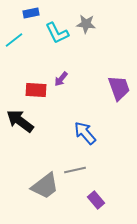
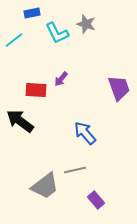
blue rectangle: moved 1 px right
gray star: rotated 12 degrees clockwise
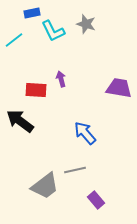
cyan L-shape: moved 4 px left, 2 px up
purple arrow: rotated 126 degrees clockwise
purple trapezoid: rotated 60 degrees counterclockwise
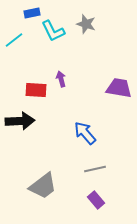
black arrow: rotated 140 degrees clockwise
gray line: moved 20 px right, 1 px up
gray trapezoid: moved 2 px left
